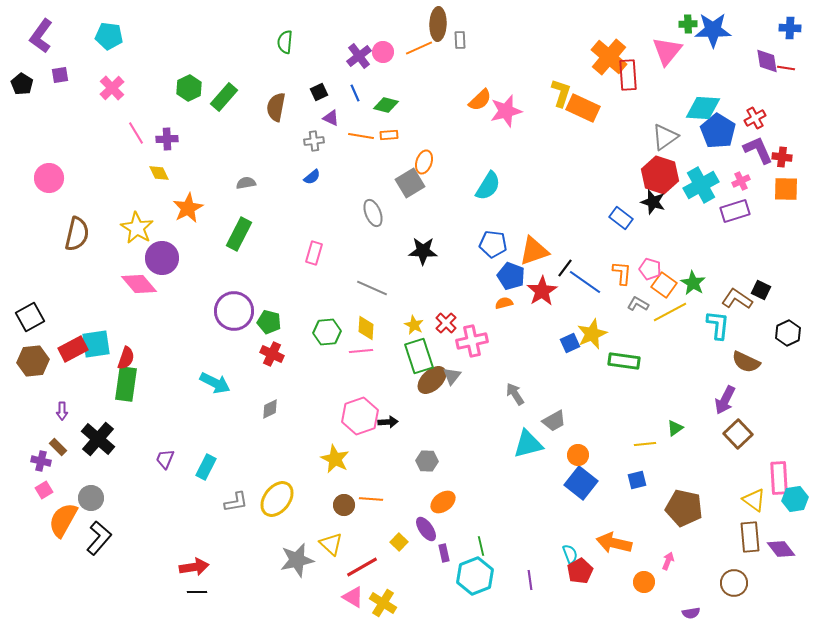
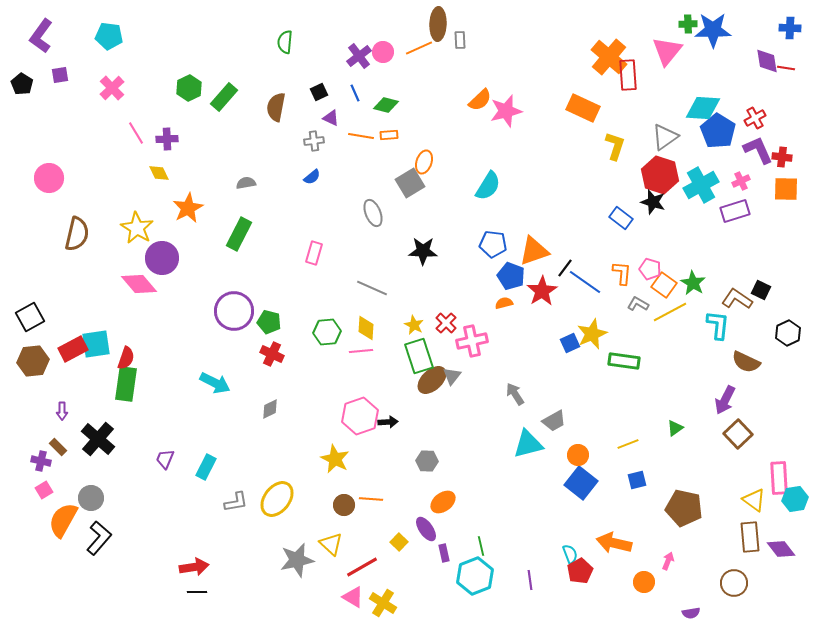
yellow L-shape at (561, 93): moved 54 px right, 53 px down
yellow line at (645, 444): moved 17 px left; rotated 15 degrees counterclockwise
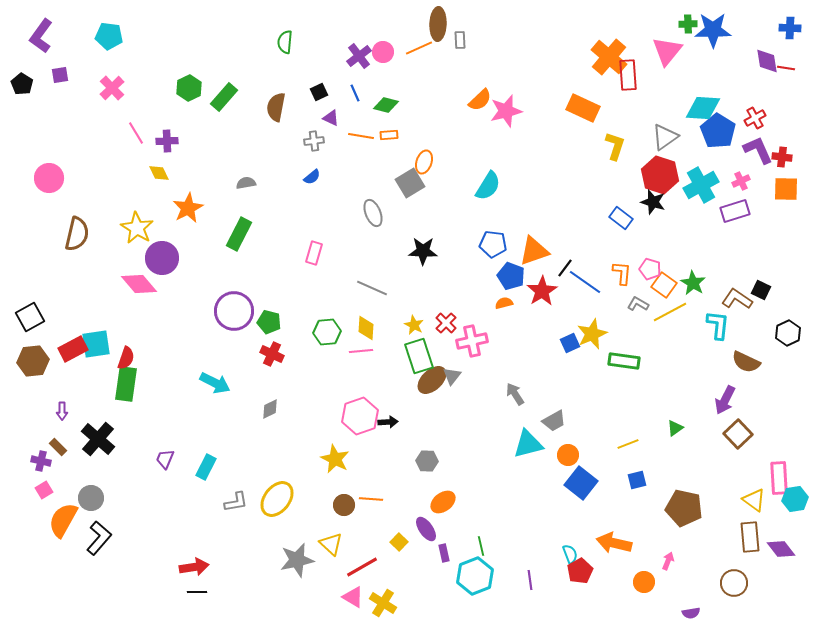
purple cross at (167, 139): moved 2 px down
orange circle at (578, 455): moved 10 px left
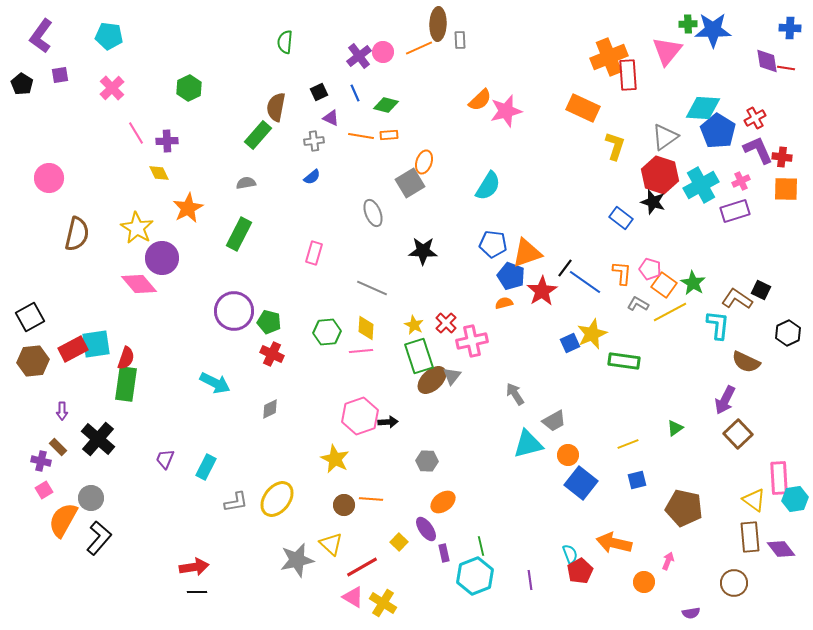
orange cross at (609, 57): rotated 27 degrees clockwise
green rectangle at (224, 97): moved 34 px right, 38 px down
orange triangle at (534, 251): moved 7 px left, 2 px down
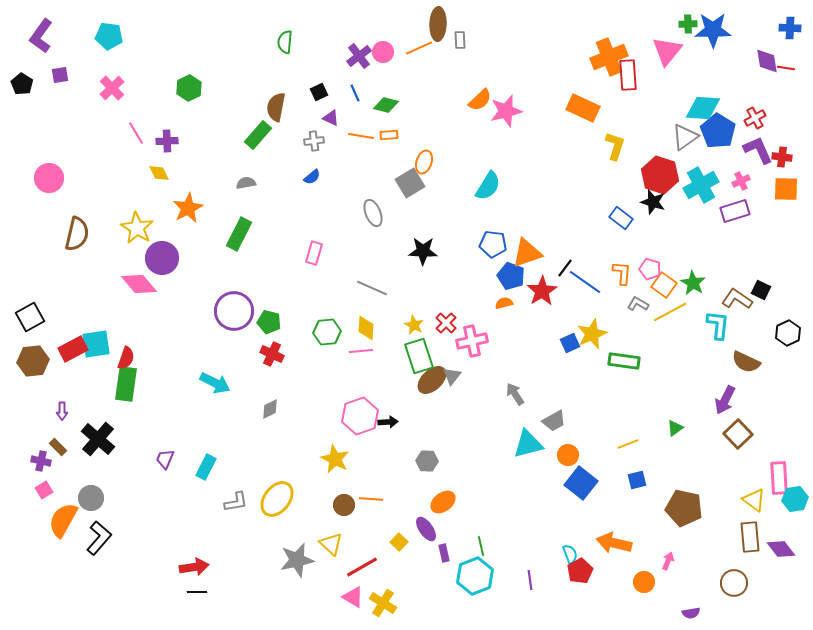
gray triangle at (665, 137): moved 20 px right
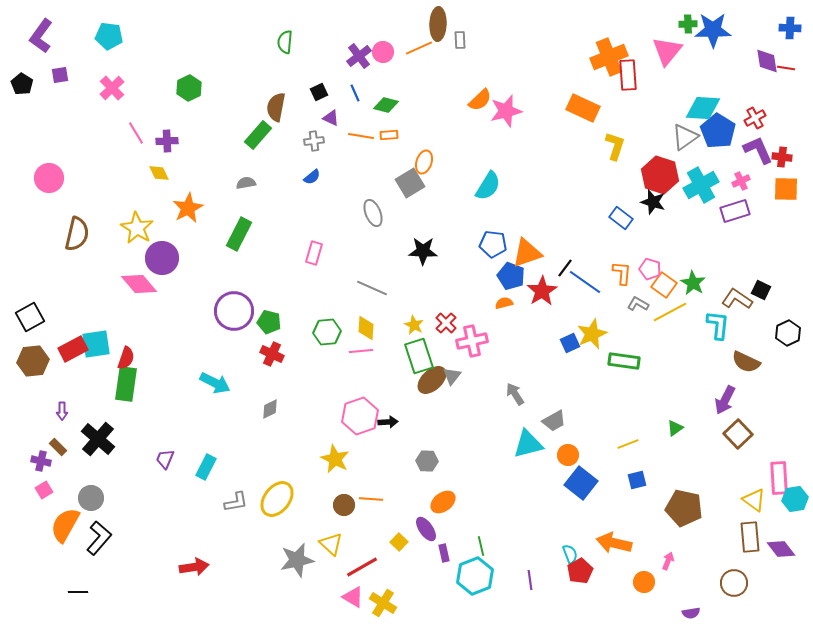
orange semicircle at (63, 520): moved 2 px right, 5 px down
black line at (197, 592): moved 119 px left
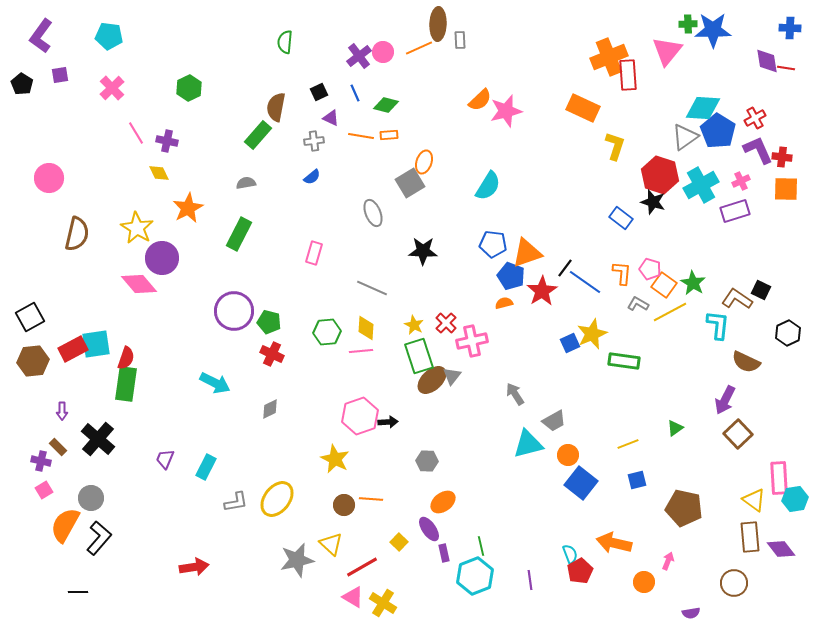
purple cross at (167, 141): rotated 15 degrees clockwise
purple ellipse at (426, 529): moved 3 px right
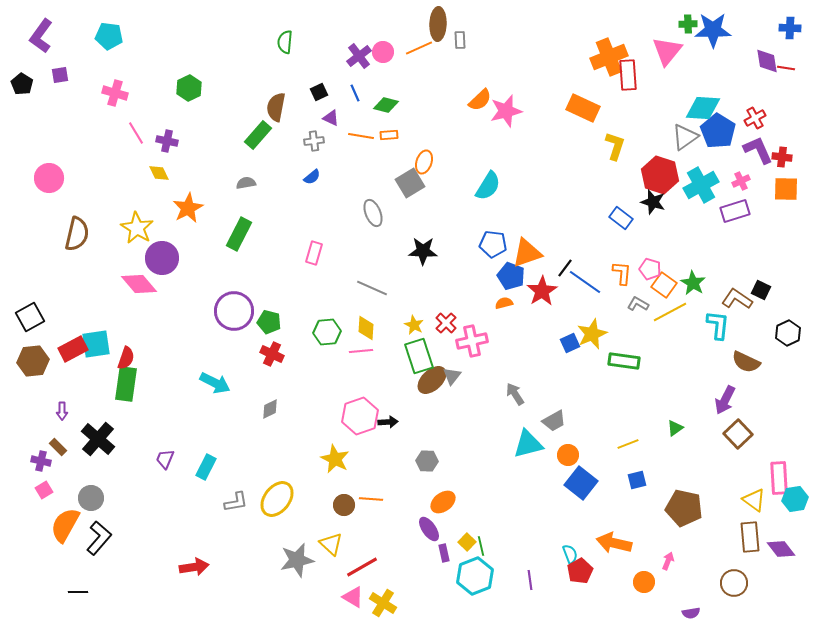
pink cross at (112, 88): moved 3 px right, 5 px down; rotated 30 degrees counterclockwise
yellow square at (399, 542): moved 68 px right
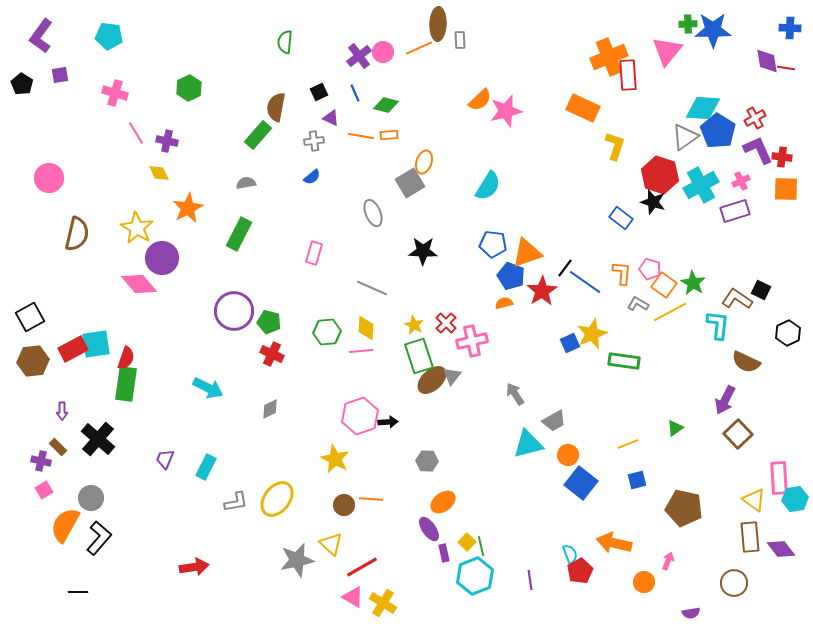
cyan arrow at (215, 383): moved 7 px left, 5 px down
